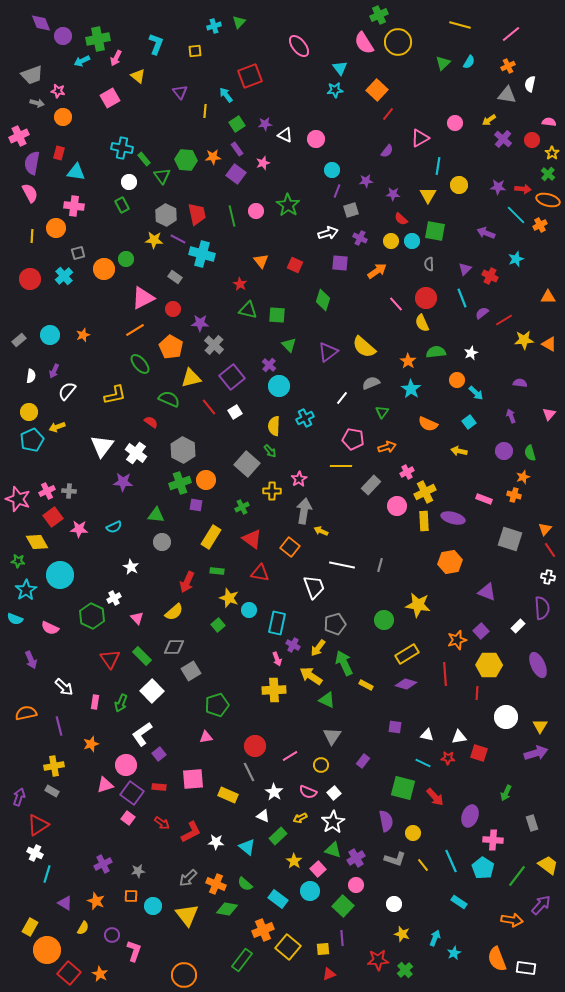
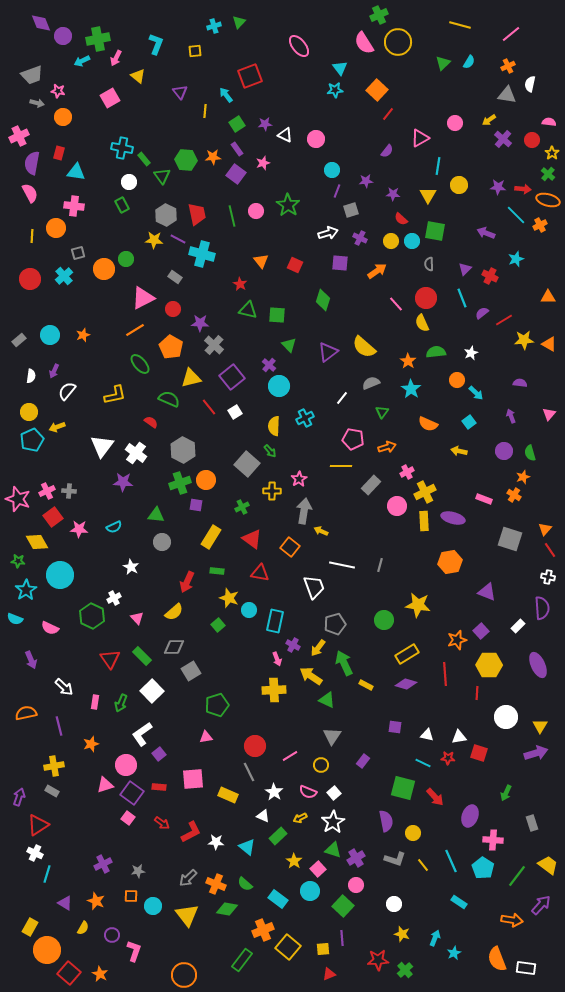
orange cross at (514, 495): rotated 16 degrees clockwise
cyan rectangle at (277, 623): moved 2 px left, 2 px up
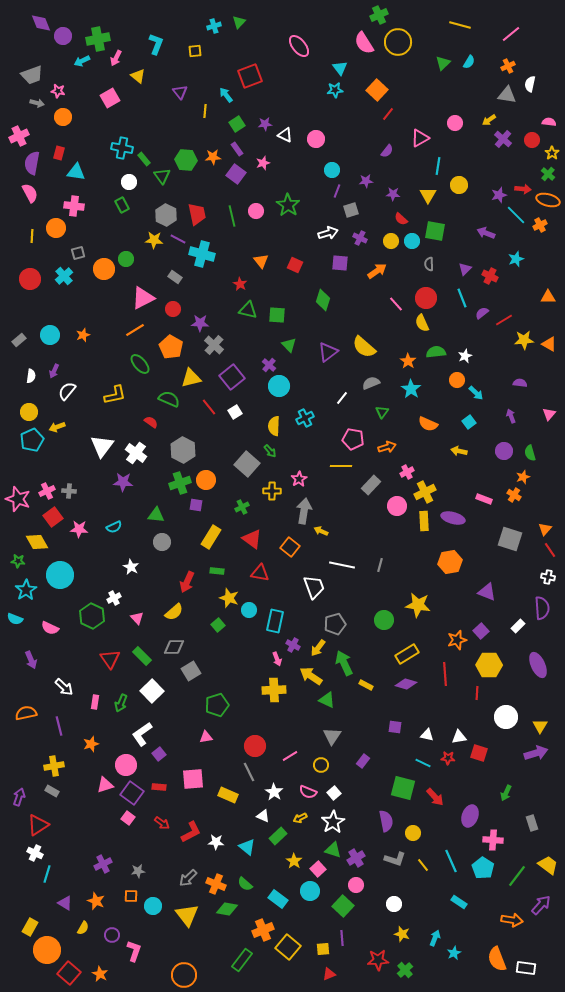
purple star at (498, 187): moved 1 px right, 8 px down; rotated 21 degrees counterclockwise
white star at (471, 353): moved 6 px left, 3 px down
